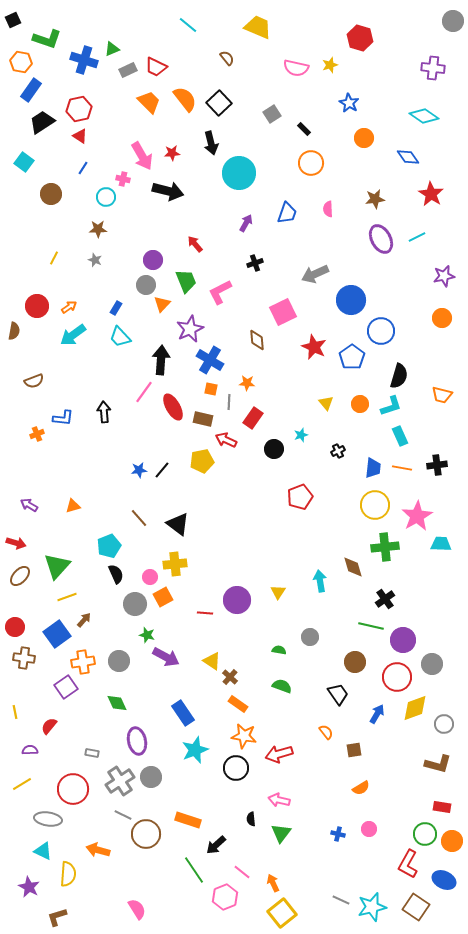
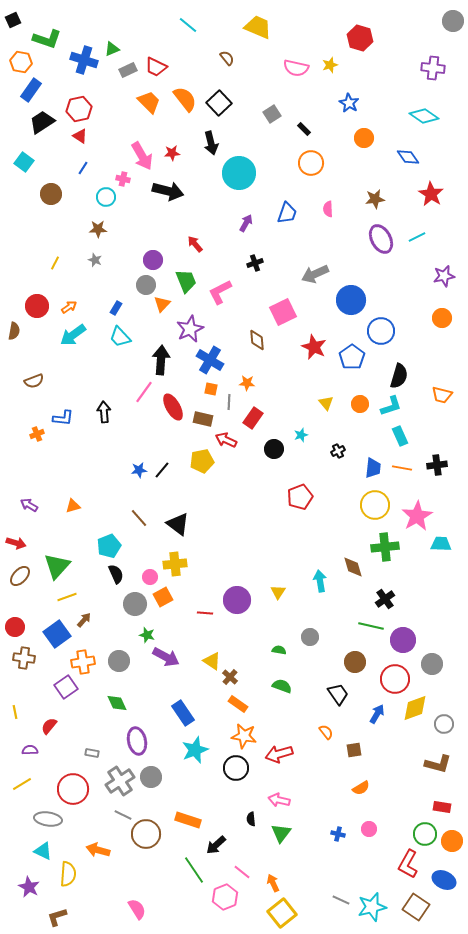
yellow line at (54, 258): moved 1 px right, 5 px down
red circle at (397, 677): moved 2 px left, 2 px down
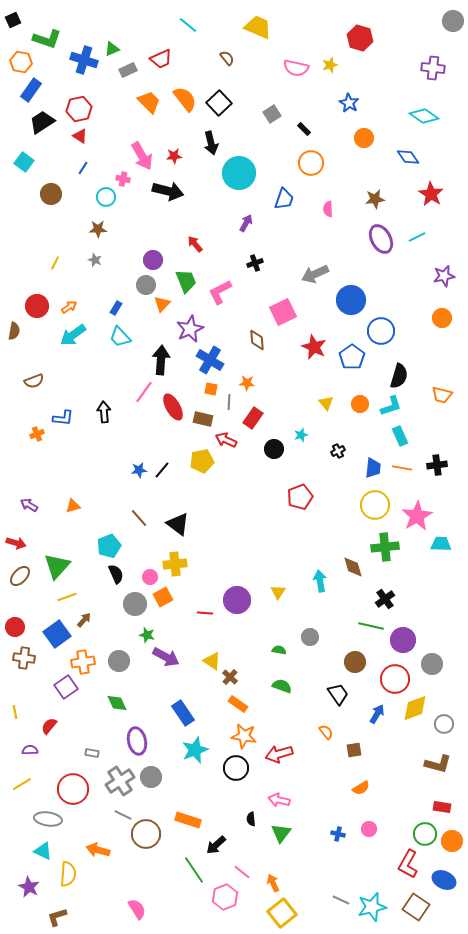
red trapezoid at (156, 67): moved 5 px right, 8 px up; rotated 50 degrees counterclockwise
red star at (172, 153): moved 2 px right, 3 px down
blue trapezoid at (287, 213): moved 3 px left, 14 px up
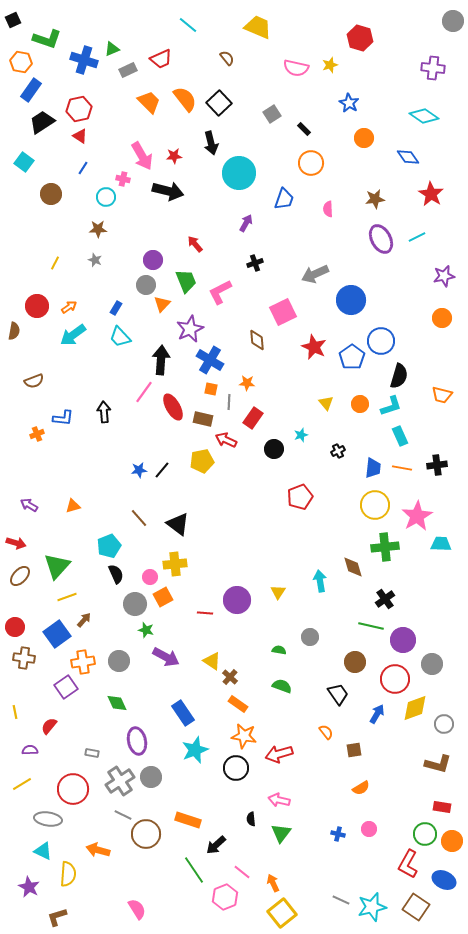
blue circle at (381, 331): moved 10 px down
green star at (147, 635): moved 1 px left, 5 px up
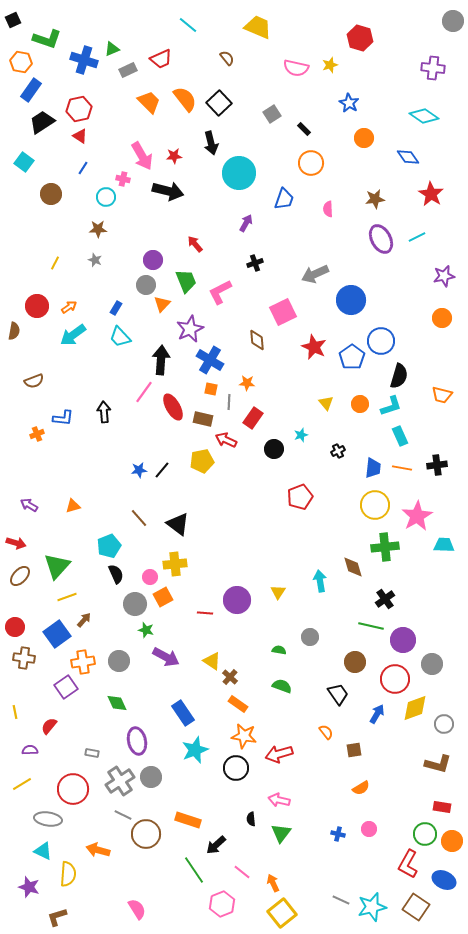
cyan trapezoid at (441, 544): moved 3 px right, 1 px down
purple star at (29, 887): rotated 10 degrees counterclockwise
pink hexagon at (225, 897): moved 3 px left, 7 px down
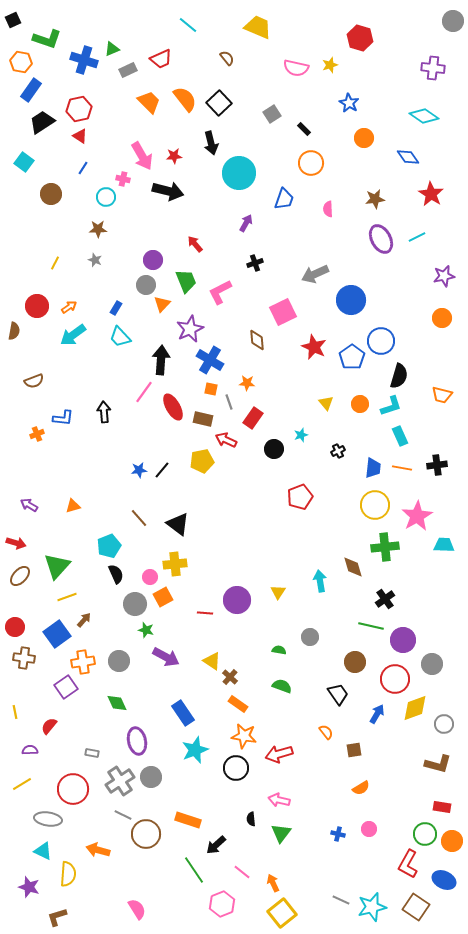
gray line at (229, 402): rotated 21 degrees counterclockwise
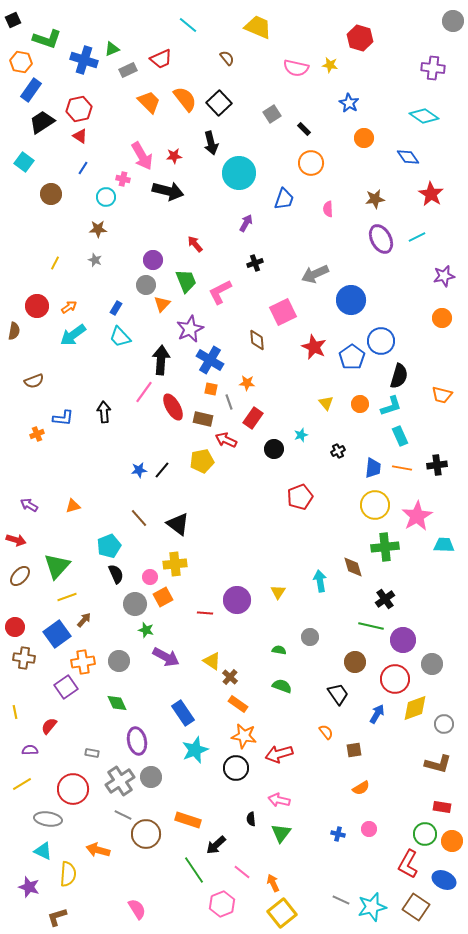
yellow star at (330, 65): rotated 28 degrees clockwise
red arrow at (16, 543): moved 3 px up
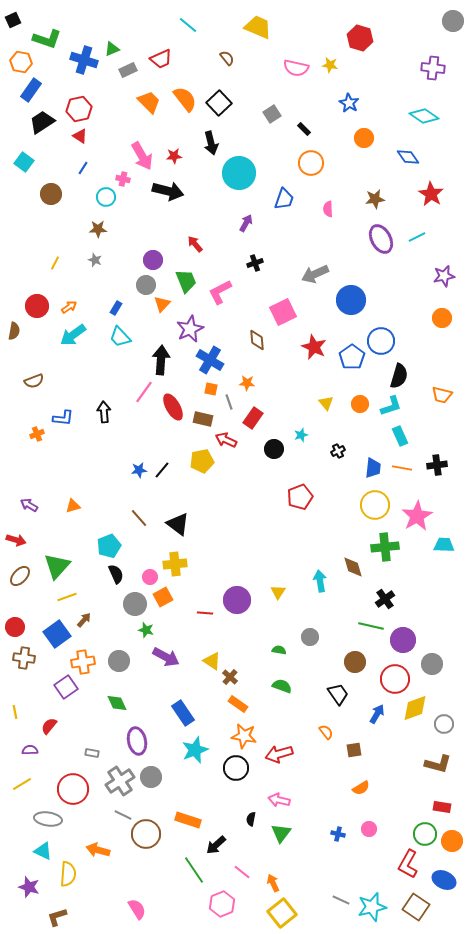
black semicircle at (251, 819): rotated 16 degrees clockwise
